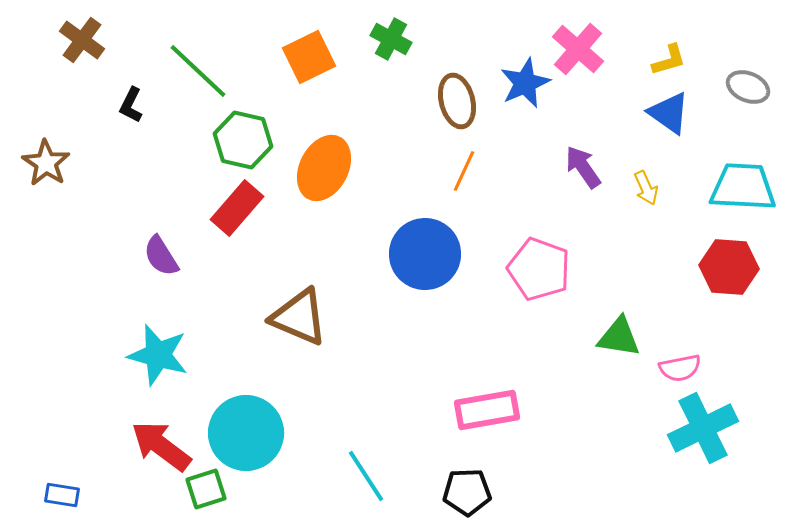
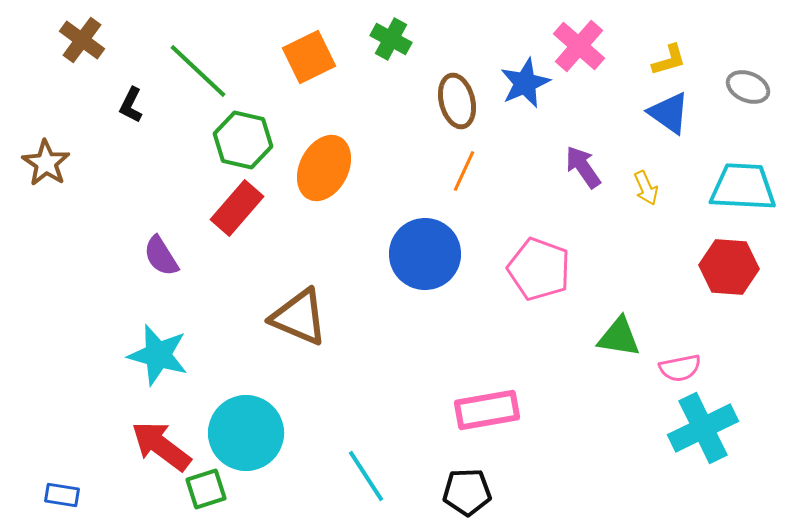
pink cross: moved 1 px right, 3 px up
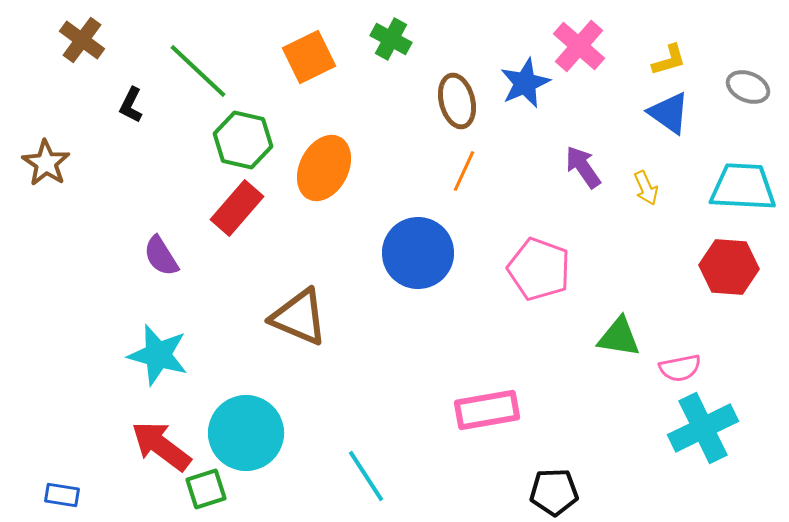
blue circle: moved 7 px left, 1 px up
black pentagon: moved 87 px right
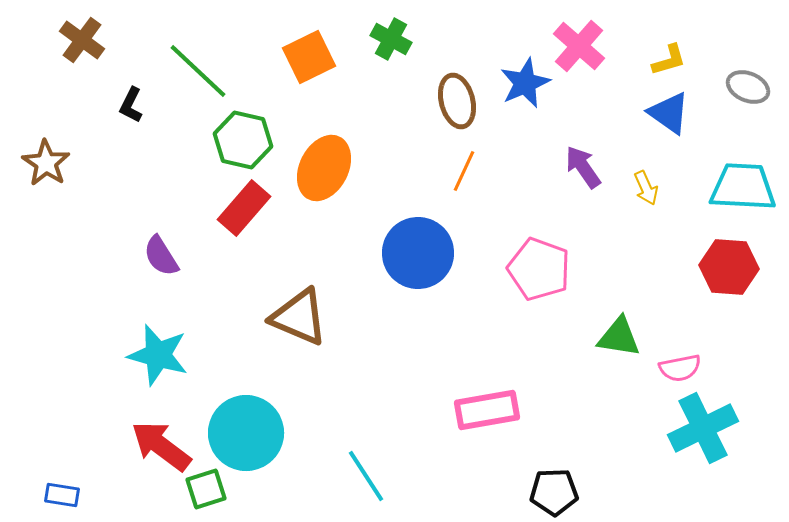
red rectangle: moved 7 px right
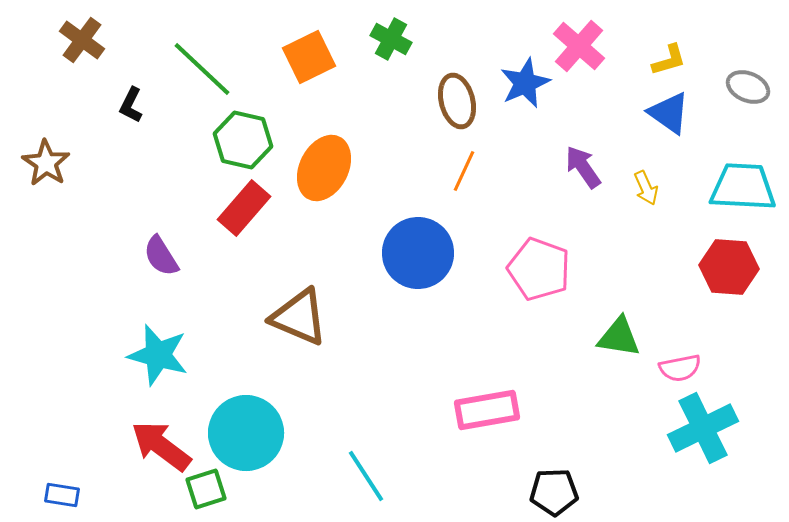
green line: moved 4 px right, 2 px up
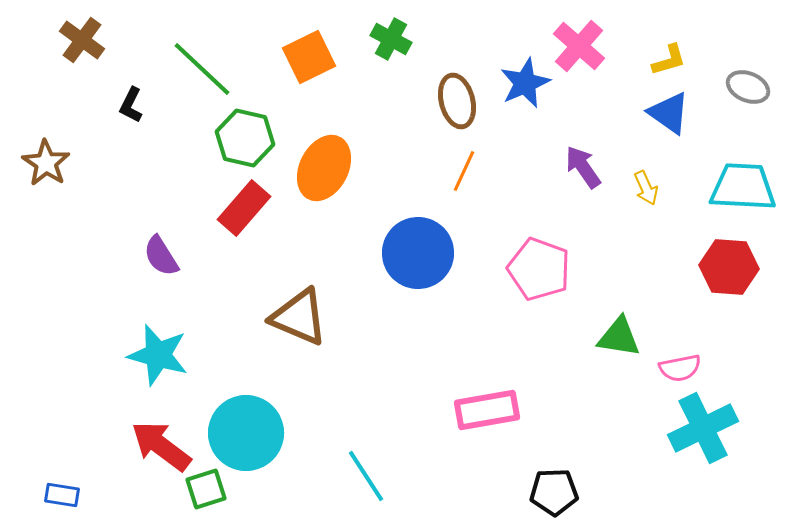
green hexagon: moved 2 px right, 2 px up
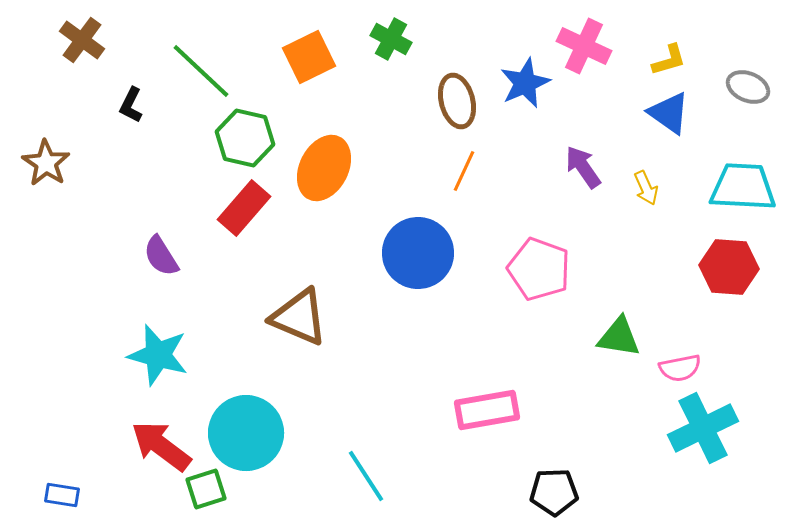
pink cross: moved 5 px right; rotated 16 degrees counterclockwise
green line: moved 1 px left, 2 px down
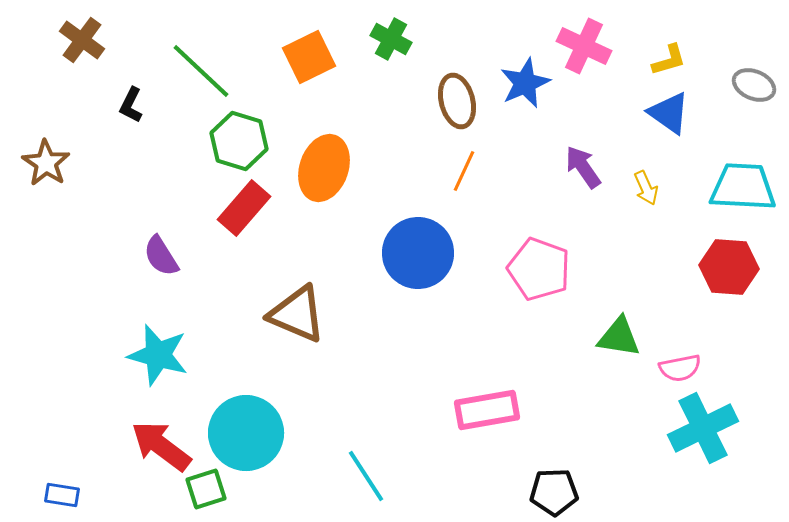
gray ellipse: moved 6 px right, 2 px up
green hexagon: moved 6 px left, 3 px down; rotated 4 degrees clockwise
orange ellipse: rotated 8 degrees counterclockwise
brown triangle: moved 2 px left, 3 px up
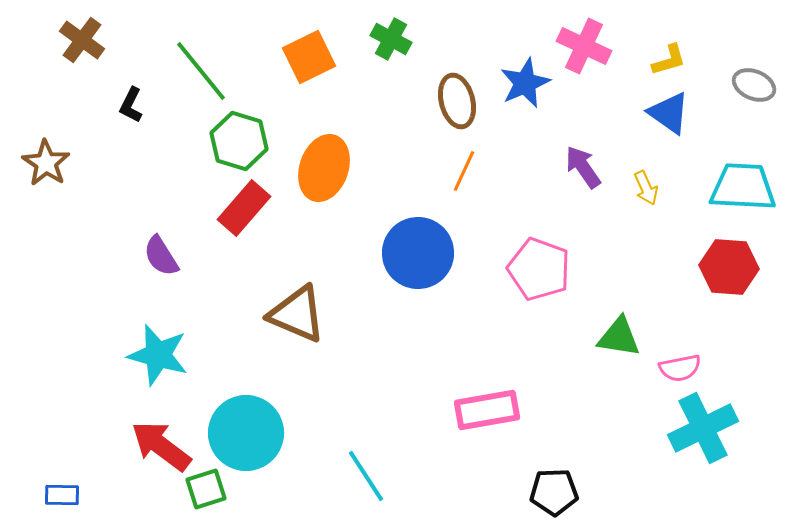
green line: rotated 8 degrees clockwise
blue rectangle: rotated 8 degrees counterclockwise
